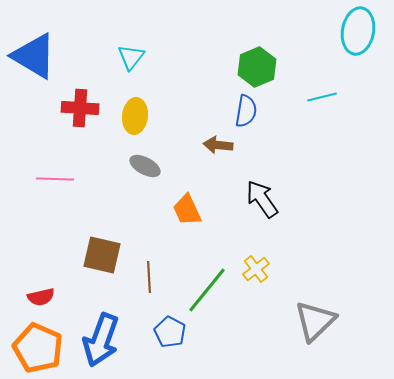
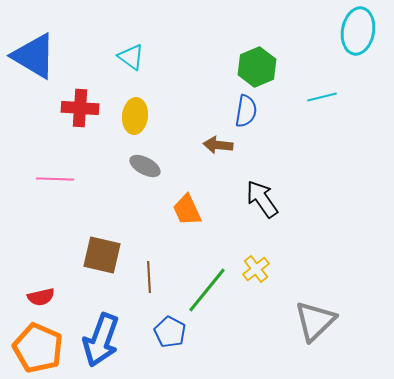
cyan triangle: rotated 32 degrees counterclockwise
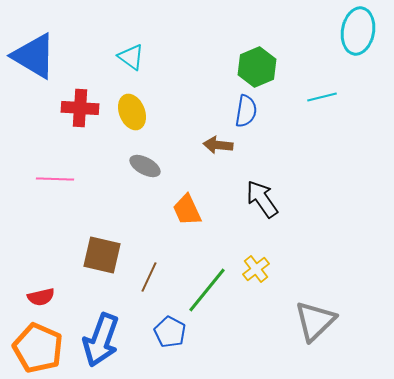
yellow ellipse: moved 3 px left, 4 px up; rotated 28 degrees counterclockwise
brown line: rotated 28 degrees clockwise
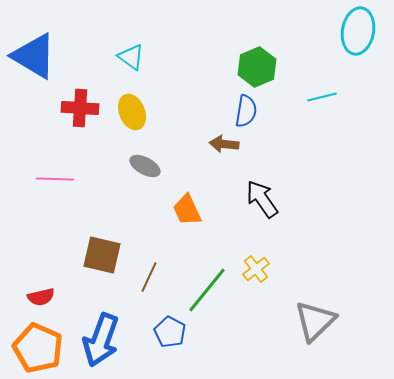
brown arrow: moved 6 px right, 1 px up
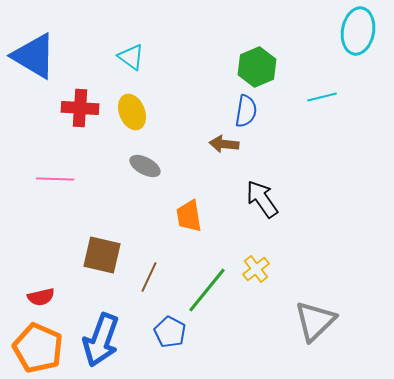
orange trapezoid: moved 2 px right, 6 px down; rotated 16 degrees clockwise
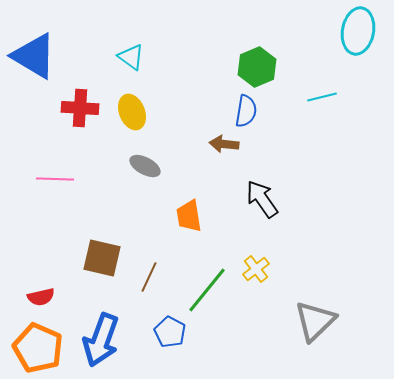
brown square: moved 3 px down
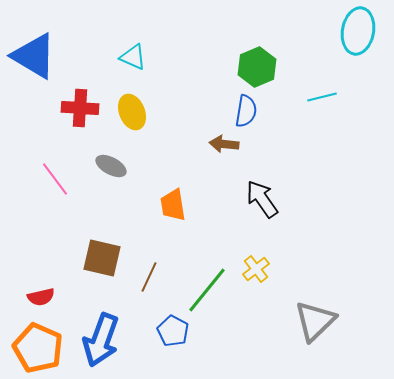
cyan triangle: moved 2 px right; rotated 12 degrees counterclockwise
gray ellipse: moved 34 px left
pink line: rotated 51 degrees clockwise
orange trapezoid: moved 16 px left, 11 px up
blue pentagon: moved 3 px right, 1 px up
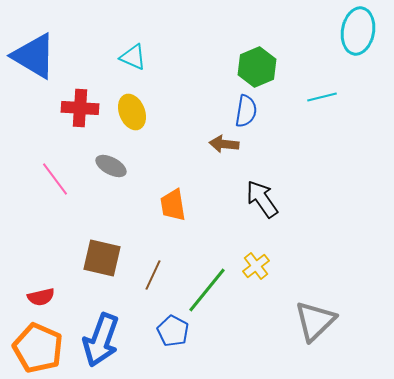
yellow cross: moved 3 px up
brown line: moved 4 px right, 2 px up
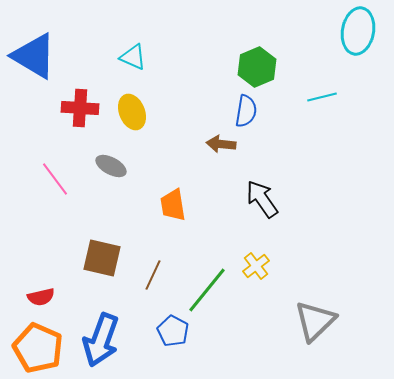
brown arrow: moved 3 px left
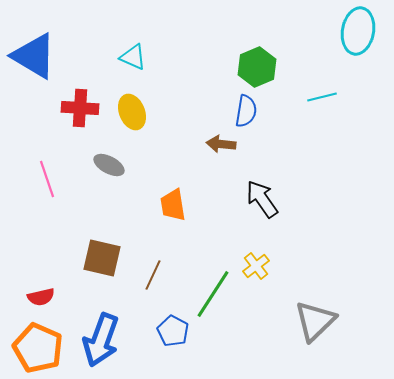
gray ellipse: moved 2 px left, 1 px up
pink line: moved 8 px left; rotated 18 degrees clockwise
green line: moved 6 px right, 4 px down; rotated 6 degrees counterclockwise
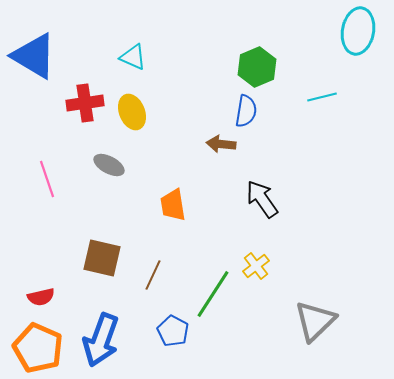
red cross: moved 5 px right, 5 px up; rotated 12 degrees counterclockwise
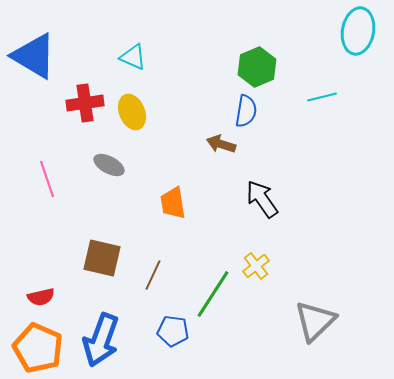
brown arrow: rotated 12 degrees clockwise
orange trapezoid: moved 2 px up
blue pentagon: rotated 20 degrees counterclockwise
